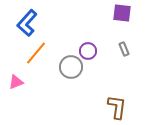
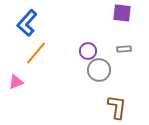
gray rectangle: rotated 72 degrees counterclockwise
gray circle: moved 28 px right, 3 px down
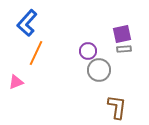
purple square: moved 21 px down; rotated 18 degrees counterclockwise
orange line: rotated 15 degrees counterclockwise
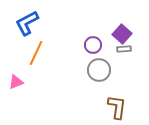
blue L-shape: rotated 20 degrees clockwise
purple square: rotated 36 degrees counterclockwise
purple circle: moved 5 px right, 6 px up
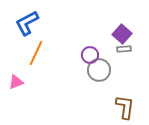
purple circle: moved 3 px left, 10 px down
brown L-shape: moved 8 px right
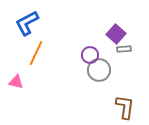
purple square: moved 6 px left
pink triangle: rotated 35 degrees clockwise
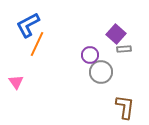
blue L-shape: moved 1 px right, 2 px down
orange line: moved 1 px right, 9 px up
gray circle: moved 2 px right, 2 px down
pink triangle: rotated 42 degrees clockwise
